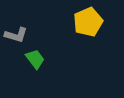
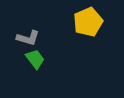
gray L-shape: moved 12 px right, 3 px down
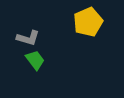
green trapezoid: moved 1 px down
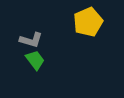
gray L-shape: moved 3 px right, 2 px down
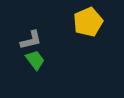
gray L-shape: rotated 30 degrees counterclockwise
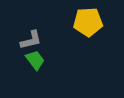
yellow pentagon: rotated 20 degrees clockwise
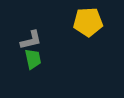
green trapezoid: moved 2 px left, 1 px up; rotated 25 degrees clockwise
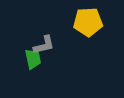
gray L-shape: moved 13 px right, 5 px down
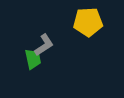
gray L-shape: rotated 20 degrees counterclockwise
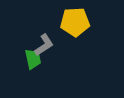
yellow pentagon: moved 13 px left
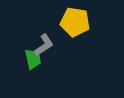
yellow pentagon: rotated 12 degrees clockwise
